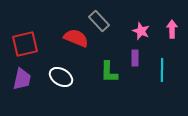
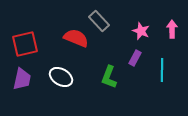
purple rectangle: rotated 28 degrees clockwise
green L-shape: moved 5 px down; rotated 20 degrees clockwise
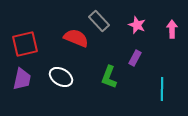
pink star: moved 4 px left, 6 px up
cyan line: moved 19 px down
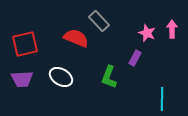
pink star: moved 10 px right, 8 px down
purple trapezoid: rotated 75 degrees clockwise
cyan line: moved 10 px down
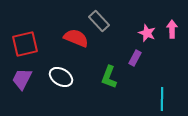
purple trapezoid: rotated 120 degrees clockwise
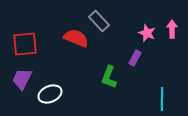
red square: rotated 8 degrees clockwise
white ellipse: moved 11 px left, 17 px down; rotated 55 degrees counterclockwise
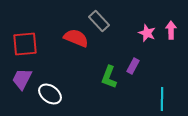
pink arrow: moved 1 px left, 1 px down
purple rectangle: moved 2 px left, 8 px down
white ellipse: rotated 60 degrees clockwise
